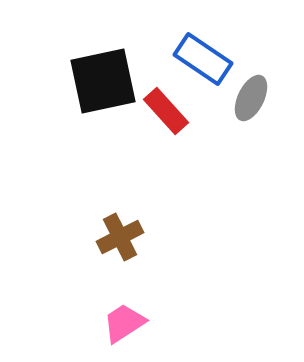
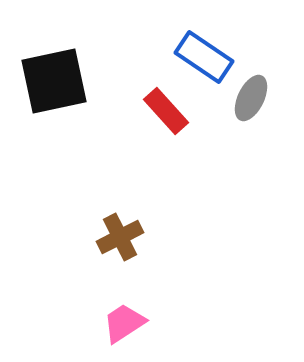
blue rectangle: moved 1 px right, 2 px up
black square: moved 49 px left
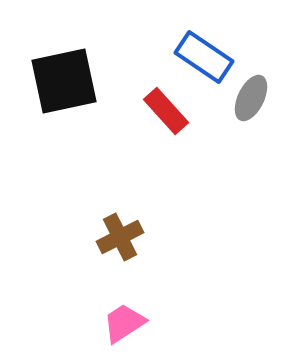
black square: moved 10 px right
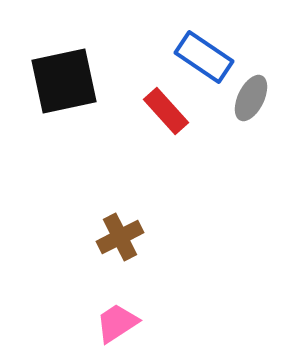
pink trapezoid: moved 7 px left
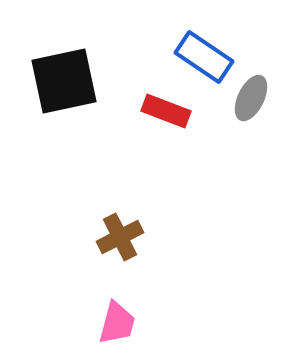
red rectangle: rotated 27 degrees counterclockwise
pink trapezoid: rotated 138 degrees clockwise
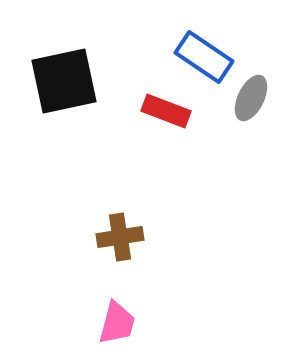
brown cross: rotated 18 degrees clockwise
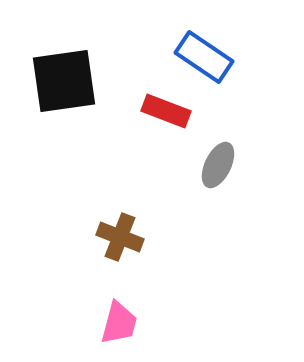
black square: rotated 4 degrees clockwise
gray ellipse: moved 33 px left, 67 px down
brown cross: rotated 30 degrees clockwise
pink trapezoid: moved 2 px right
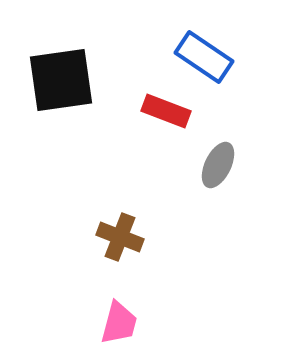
black square: moved 3 px left, 1 px up
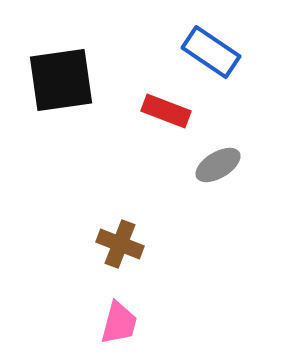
blue rectangle: moved 7 px right, 5 px up
gray ellipse: rotated 33 degrees clockwise
brown cross: moved 7 px down
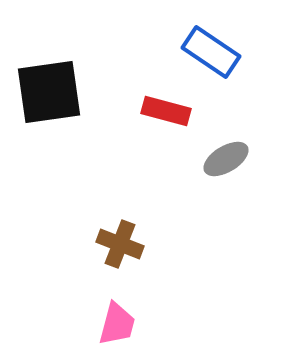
black square: moved 12 px left, 12 px down
red rectangle: rotated 6 degrees counterclockwise
gray ellipse: moved 8 px right, 6 px up
pink trapezoid: moved 2 px left, 1 px down
